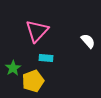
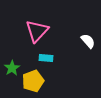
green star: moved 1 px left
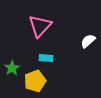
pink triangle: moved 3 px right, 5 px up
white semicircle: rotated 91 degrees counterclockwise
yellow pentagon: moved 2 px right
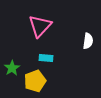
white semicircle: rotated 140 degrees clockwise
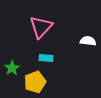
pink triangle: moved 1 px right, 1 px down
white semicircle: rotated 91 degrees counterclockwise
yellow pentagon: moved 1 px down
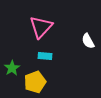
white semicircle: rotated 126 degrees counterclockwise
cyan rectangle: moved 1 px left, 2 px up
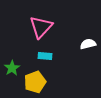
white semicircle: moved 3 px down; rotated 105 degrees clockwise
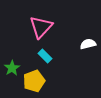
cyan rectangle: rotated 40 degrees clockwise
yellow pentagon: moved 1 px left, 1 px up
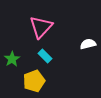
green star: moved 9 px up
